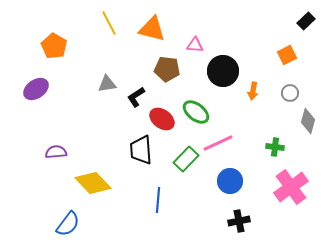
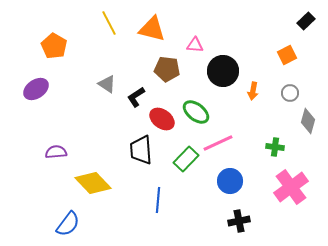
gray triangle: rotated 42 degrees clockwise
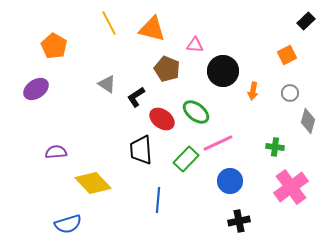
brown pentagon: rotated 15 degrees clockwise
blue semicircle: rotated 36 degrees clockwise
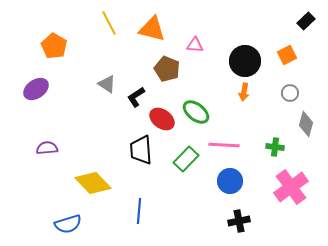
black circle: moved 22 px right, 10 px up
orange arrow: moved 9 px left, 1 px down
gray diamond: moved 2 px left, 3 px down
pink line: moved 6 px right, 2 px down; rotated 28 degrees clockwise
purple semicircle: moved 9 px left, 4 px up
blue line: moved 19 px left, 11 px down
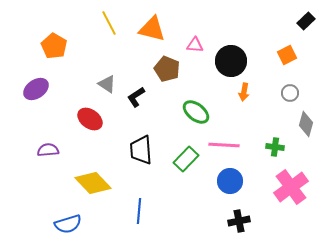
black circle: moved 14 px left
red ellipse: moved 72 px left
purple semicircle: moved 1 px right, 2 px down
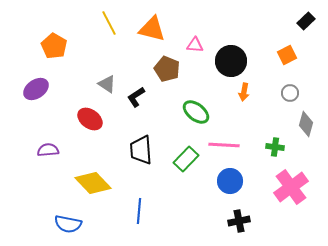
blue semicircle: rotated 28 degrees clockwise
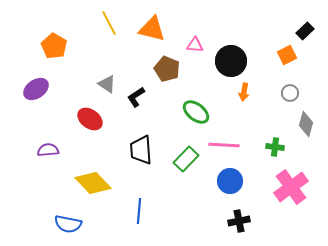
black rectangle: moved 1 px left, 10 px down
